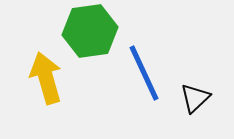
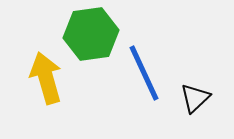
green hexagon: moved 1 px right, 3 px down
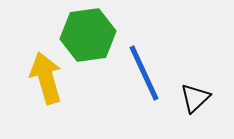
green hexagon: moved 3 px left, 1 px down
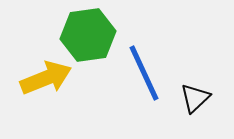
yellow arrow: rotated 84 degrees clockwise
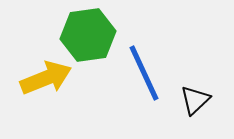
black triangle: moved 2 px down
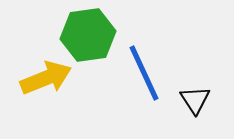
black triangle: rotated 20 degrees counterclockwise
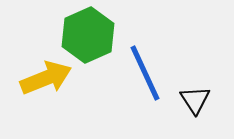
green hexagon: rotated 16 degrees counterclockwise
blue line: moved 1 px right
